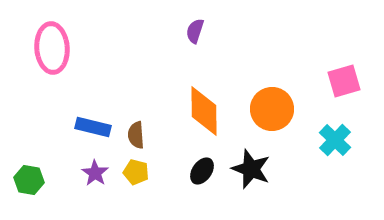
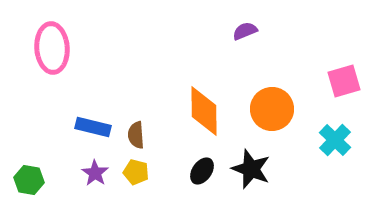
purple semicircle: moved 50 px right; rotated 50 degrees clockwise
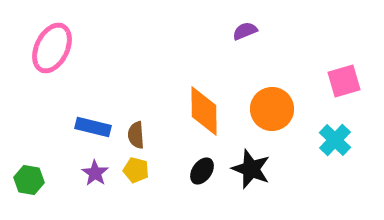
pink ellipse: rotated 30 degrees clockwise
yellow pentagon: moved 2 px up
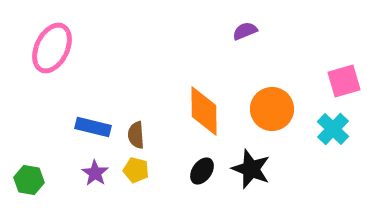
cyan cross: moved 2 px left, 11 px up
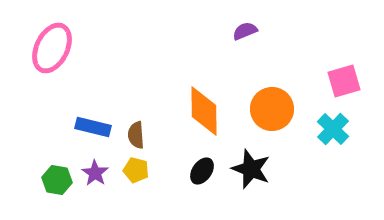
green hexagon: moved 28 px right
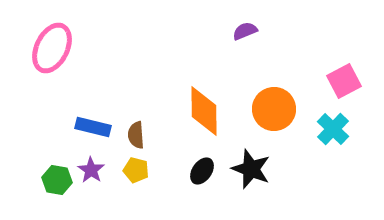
pink square: rotated 12 degrees counterclockwise
orange circle: moved 2 px right
purple star: moved 4 px left, 3 px up
